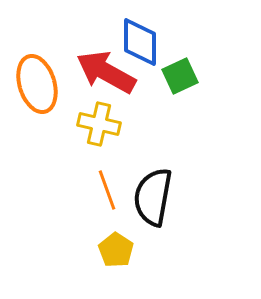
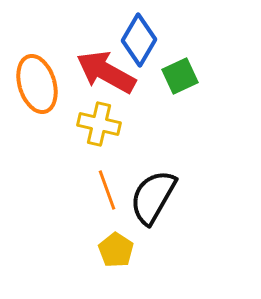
blue diamond: moved 1 px left, 2 px up; rotated 30 degrees clockwise
black semicircle: rotated 20 degrees clockwise
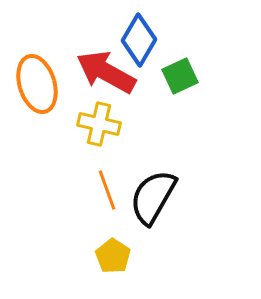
yellow pentagon: moved 3 px left, 6 px down
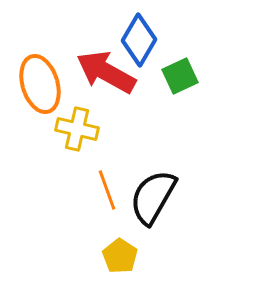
orange ellipse: moved 3 px right
yellow cross: moved 22 px left, 5 px down
yellow pentagon: moved 7 px right
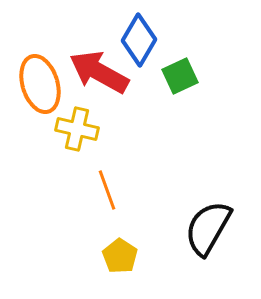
red arrow: moved 7 px left
black semicircle: moved 55 px right, 31 px down
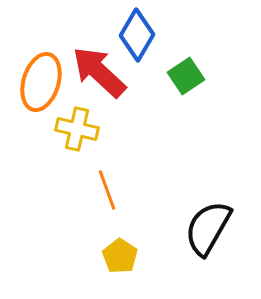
blue diamond: moved 2 px left, 5 px up
red arrow: rotated 14 degrees clockwise
green square: moved 6 px right; rotated 9 degrees counterclockwise
orange ellipse: moved 1 px right, 2 px up; rotated 34 degrees clockwise
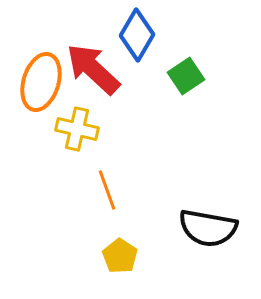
red arrow: moved 6 px left, 3 px up
black semicircle: rotated 110 degrees counterclockwise
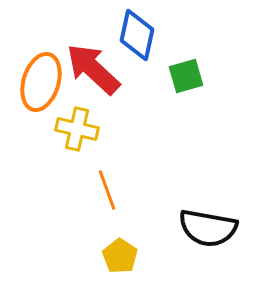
blue diamond: rotated 18 degrees counterclockwise
green square: rotated 18 degrees clockwise
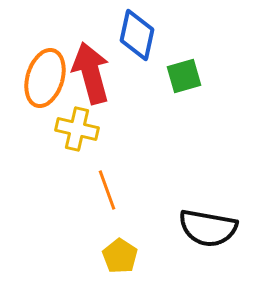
red arrow: moved 2 px left, 4 px down; rotated 32 degrees clockwise
green square: moved 2 px left
orange ellipse: moved 4 px right, 4 px up
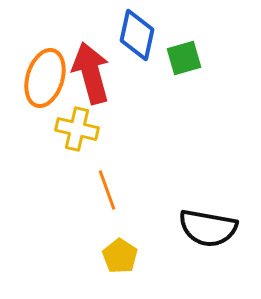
green square: moved 18 px up
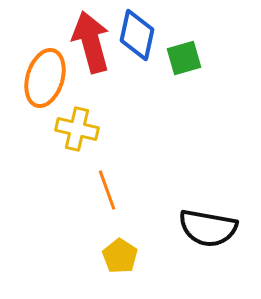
red arrow: moved 31 px up
